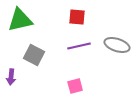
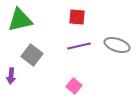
gray square: moved 2 px left; rotated 10 degrees clockwise
purple arrow: moved 1 px up
pink square: moved 1 px left; rotated 35 degrees counterclockwise
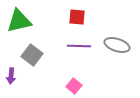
green triangle: moved 1 px left, 1 px down
purple line: rotated 15 degrees clockwise
